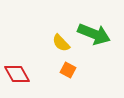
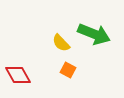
red diamond: moved 1 px right, 1 px down
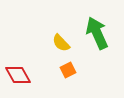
green arrow: moved 3 px right, 1 px up; rotated 136 degrees counterclockwise
orange square: rotated 35 degrees clockwise
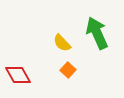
yellow semicircle: moved 1 px right
orange square: rotated 21 degrees counterclockwise
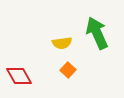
yellow semicircle: rotated 54 degrees counterclockwise
red diamond: moved 1 px right, 1 px down
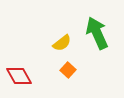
yellow semicircle: rotated 30 degrees counterclockwise
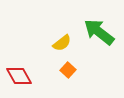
green arrow: moved 2 px right, 1 px up; rotated 28 degrees counterclockwise
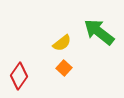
orange square: moved 4 px left, 2 px up
red diamond: rotated 64 degrees clockwise
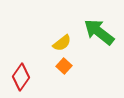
orange square: moved 2 px up
red diamond: moved 2 px right, 1 px down
